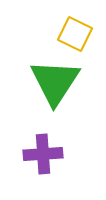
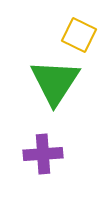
yellow square: moved 4 px right, 1 px down
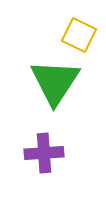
purple cross: moved 1 px right, 1 px up
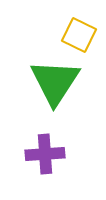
purple cross: moved 1 px right, 1 px down
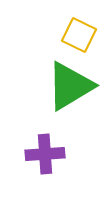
green triangle: moved 15 px right, 4 px down; rotated 26 degrees clockwise
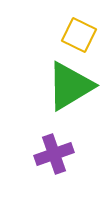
purple cross: moved 9 px right; rotated 15 degrees counterclockwise
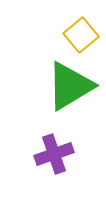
yellow square: moved 2 px right; rotated 24 degrees clockwise
